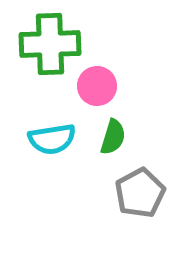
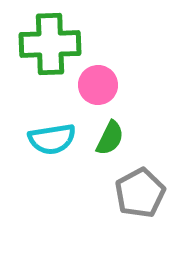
pink circle: moved 1 px right, 1 px up
green semicircle: moved 3 px left, 1 px down; rotated 9 degrees clockwise
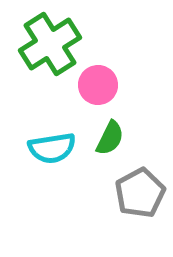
green cross: rotated 30 degrees counterclockwise
cyan semicircle: moved 9 px down
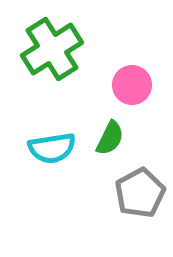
green cross: moved 2 px right, 5 px down
pink circle: moved 34 px right
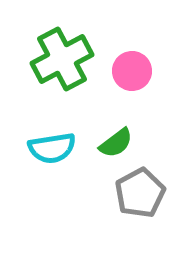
green cross: moved 10 px right, 10 px down; rotated 4 degrees clockwise
pink circle: moved 14 px up
green semicircle: moved 6 px right, 5 px down; rotated 27 degrees clockwise
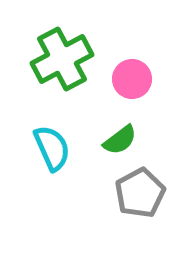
pink circle: moved 8 px down
green semicircle: moved 4 px right, 3 px up
cyan semicircle: rotated 105 degrees counterclockwise
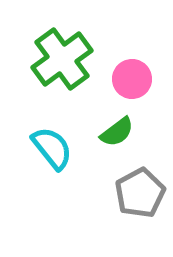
green cross: rotated 8 degrees counterclockwise
green semicircle: moved 3 px left, 8 px up
cyan semicircle: rotated 15 degrees counterclockwise
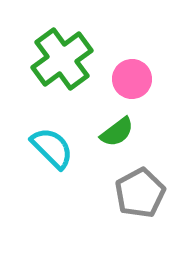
cyan semicircle: rotated 6 degrees counterclockwise
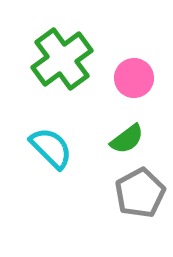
pink circle: moved 2 px right, 1 px up
green semicircle: moved 10 px right, 7 px down
cyan semicircle: moved 1 px left
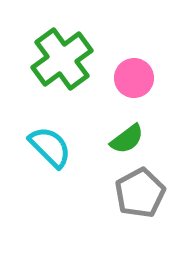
cyan semicircle: moved 1 px left, 1 px up
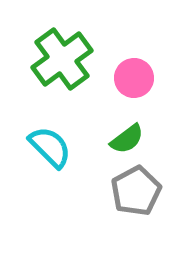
gray pentagon: moved 4 px left, 2 px up
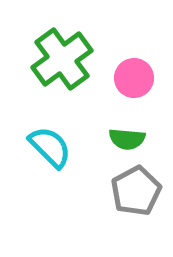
green semicircle: rotated 42 degrees clockwise
